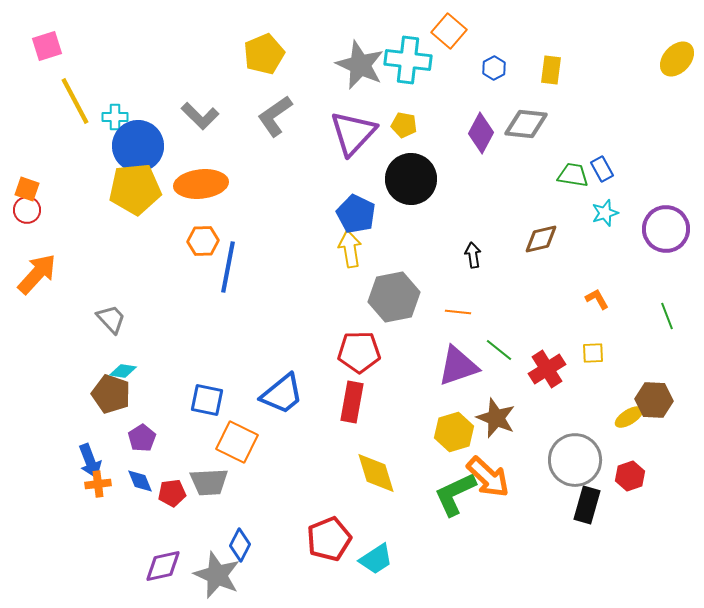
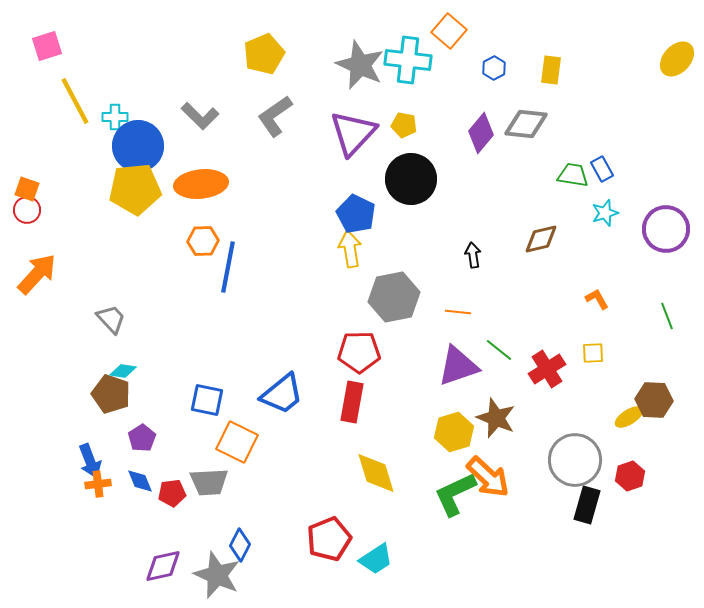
purple diamond at (481, 133): rotated 12 degrees clockwise
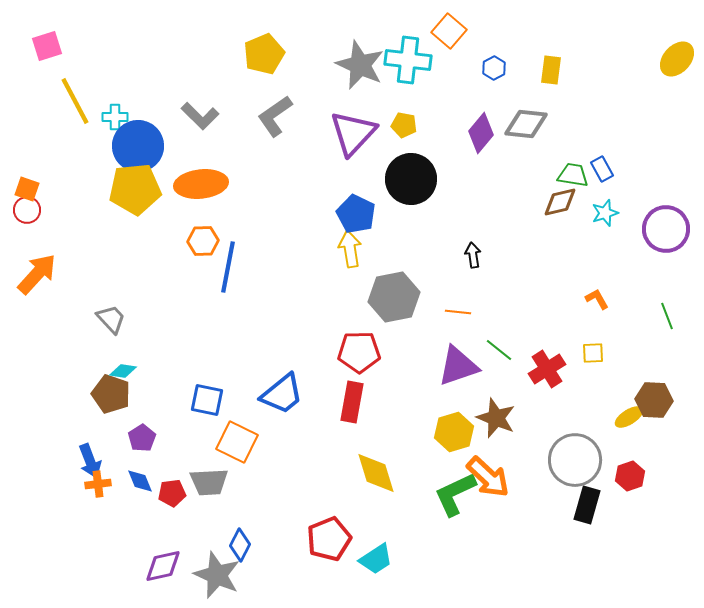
brown diamond at (541, 239): moved 19 px right, 37 px up
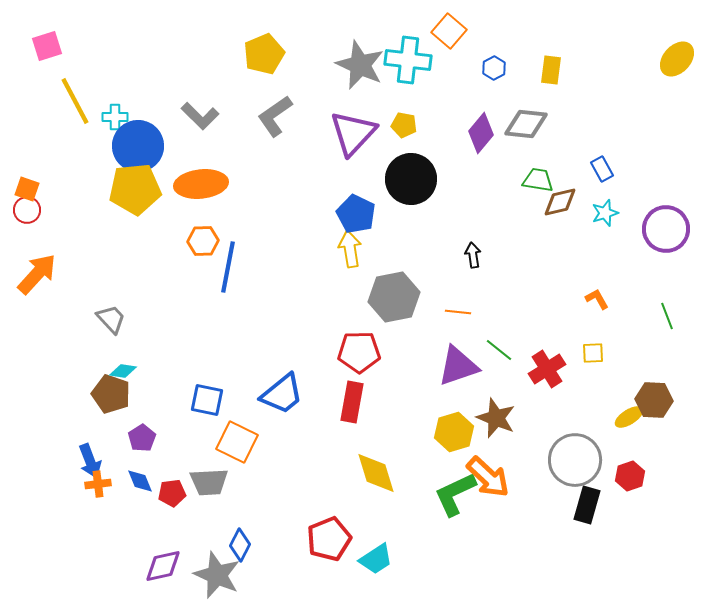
green trapezoid at (573, 175): moved 35 px left, 5 px down
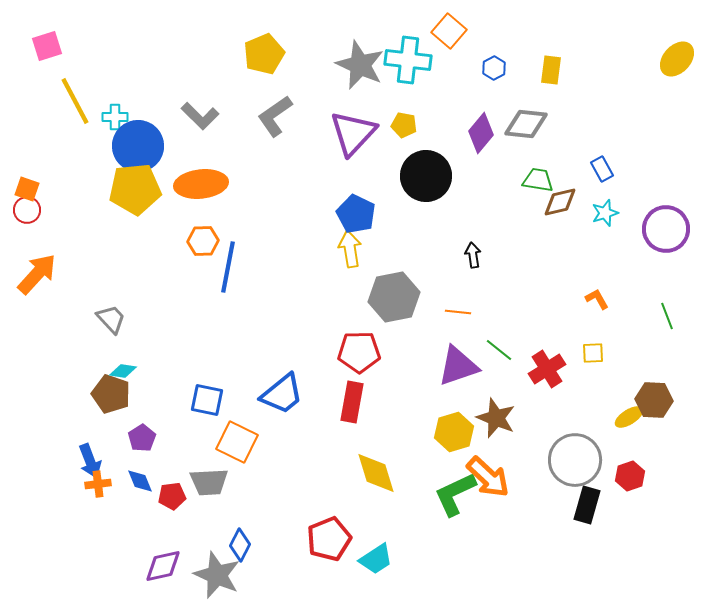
black circle at (411, 179): moved 15 px right, 3 px up
red pentagon at (172, 493): moved 3 px down
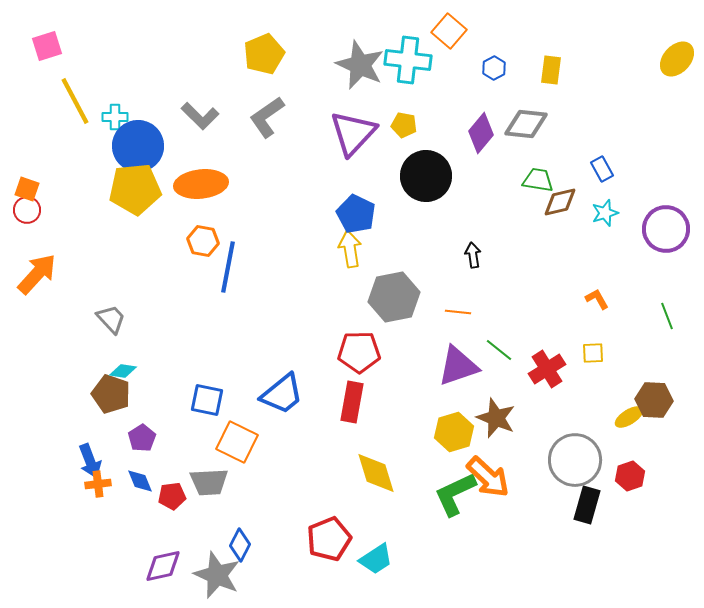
gray L-shape at (275, 116): moved 8 px left, 1 px down
orange hexagon at (203, 241): rotated 12 degrees clockwise
